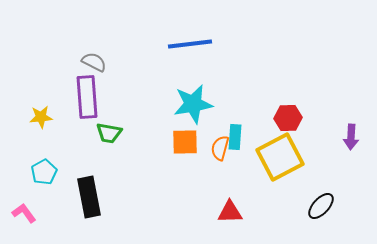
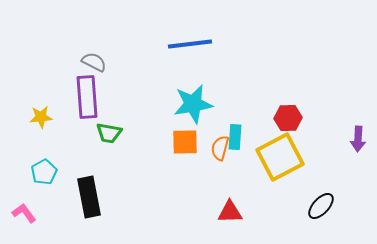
purple arrow: moved 7 px right, 2 px down
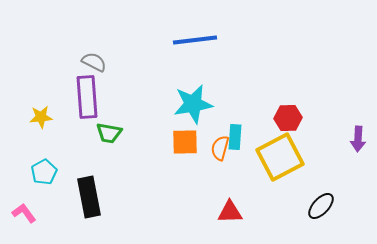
blue line: moved 5 px right, 4 px up
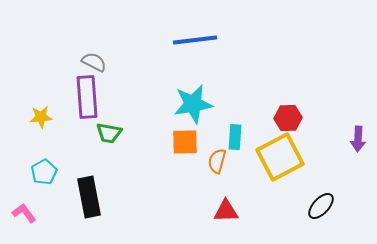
orange semicircle: moved 3 px left, 13 px down
red triangle: moved 4 px left, 1 px up
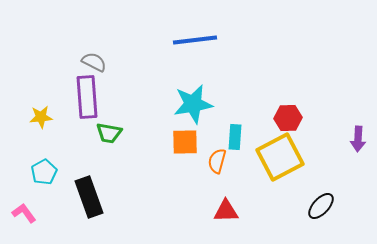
black rectangle: rotated 9 degrees counterclockwise
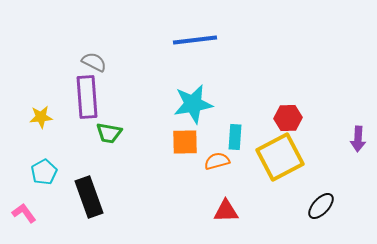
orange semicircle: rotated 60 degrees clockwise
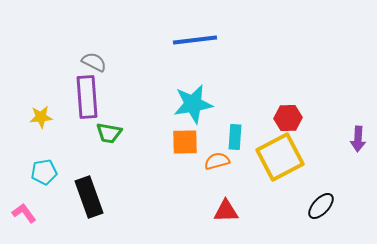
cyan pentagon: rotated 20 degrees clockwise
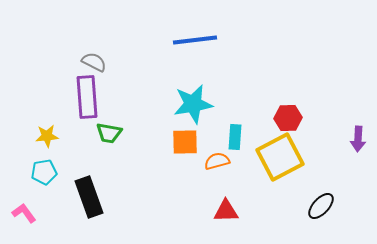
yellow star: moved 6 px right, 19 px down
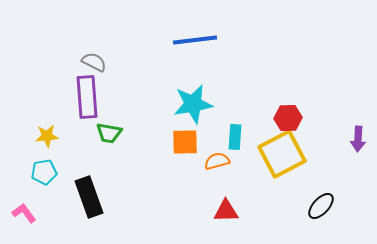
yellow square: moved 2 px right, 3 px up
